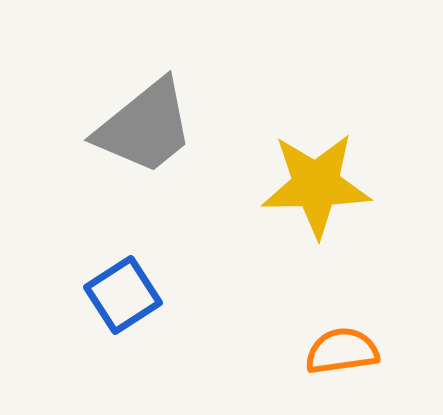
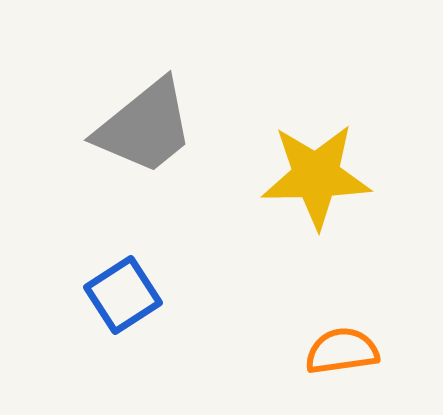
yellow star: moved 9 px up
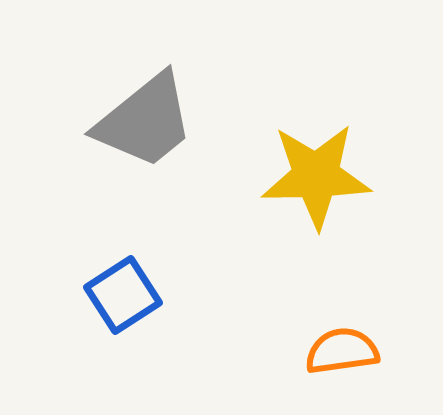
gray trapezoid: moved 6 px up
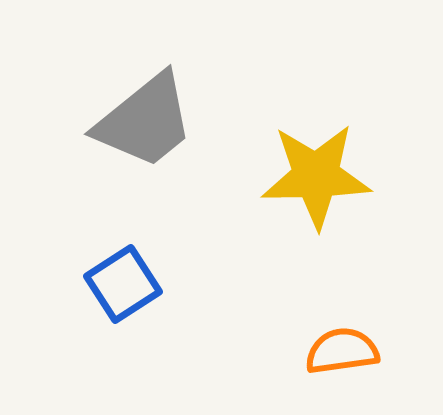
blue square: moved 11 px up
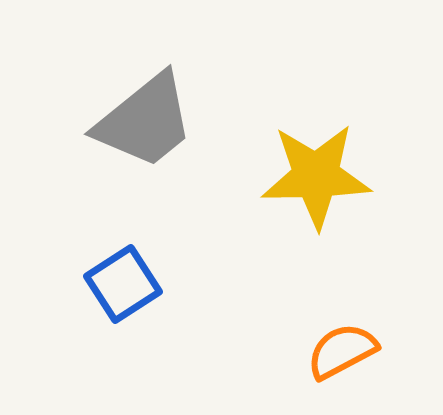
orange semicircle: rotated 20 degrees counterclockwise
